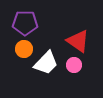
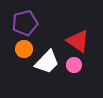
purple pentagon: rotated 15 degrees counterclockwise
white trapezoid: moved 1 px right, 1 px up
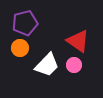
orange circle: moved 4 px left, 1 px up
white trapezoid: moved 3 px down
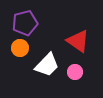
pink circle: moved 1 px right, 7 px down
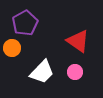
purple pentagon: rotated 15 degrees counterclockwise
orange circle: moved 8 px left
white trapezoid: moved 5 px left, 7 px down
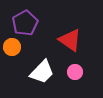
red triangle: moved 8 px left, 1 px up
orange circle: moved 1 px up
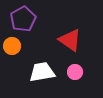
purple pentagon: moved 2 px left, 4 px up
orange circle: moved 1 px up
white trapezoid: rotated 144 degrees counterclockwise
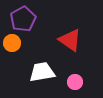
orange circle: moved 3 px up
pink circle: moved 10 px down
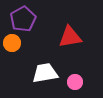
red triangle: moved 3 px up; rotated 45 degrees counterclockwise
white trapezoid: moved 3 px right, 1 px down
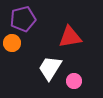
purple pentagon: rotated 15 degrees clockwise
white trapezoid: moved 5 px right, 5 px up; rotated 48 degrees counterclockwise
pink circle: moved 1 px left, 1 px up
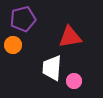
orange circle: moved 1 px right, 2 px down
white trapezoid: moved 2 px right; rotated 28 degrees counterclockwise
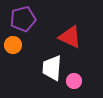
red triangle: rotated 35 degrees clockwise
